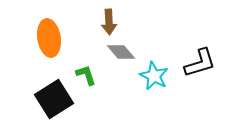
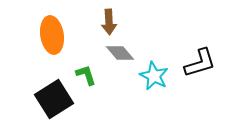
orange ellipse: moved 3 px right, 3 px up
gray diamond: moved 1 px left, 1 px down
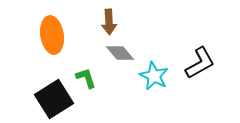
black L-shape: rotated 12 degrees counterclockwise
green L-shape: moved 3 px down
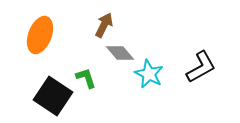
brown arrow: moved 5 px left, 3 px down; rotated 150 degrees counterclockwise
orange ellipse: moved 12 px left; rotated 30 degrees clockwise
black L-shape: moved 1 px right, 4 px down
cyan star: moved 5 px left, 2 px up
black square: moved 1 px left, 3 px up; rotated 24 degrees counterclockwise
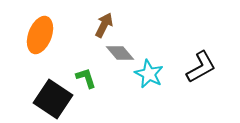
black square: moved 3 px down
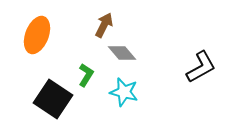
orange ellipse: moved 3 px left
gray diamond: moved 2 px right
cyan star: moved 25 px left, 18 px down; rotated 12 degrees counterclockwise
green L-shape: moved 3 px up; rotated 50 degrees clockwise
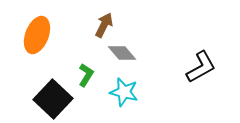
black square: rotated 9 degrees clockwise
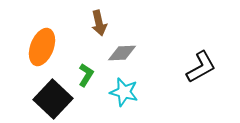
brown arrow: moved 5 px left, 2 px up; rotated 140 degrees clockwise
orange ellipse: moved 5 px right, 12 px down
gray diamond: rotated 52 degrees counterclockwise
